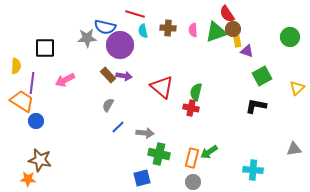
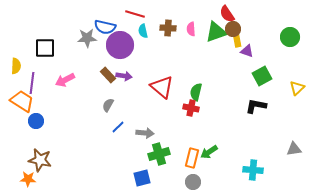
pink semicircle: moved 2 px left, 1 px up
green cross: rotated 30 degrees counterclockwise
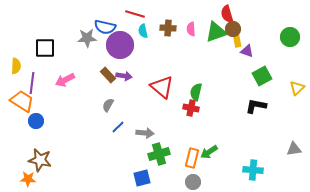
red semicircle: rotated 18 degrees clockwise
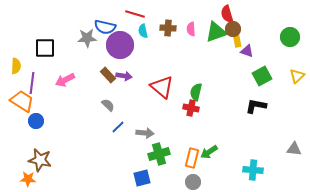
yellow triangle: moved 12 px up
gray semicircle: rotated 104 degrees clockwise
gray triangle: rotated 14 degrees clockwise
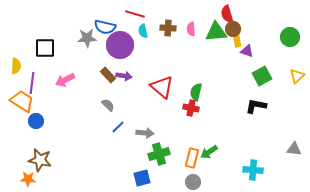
green triangle: rotated 15 degrees clockwise
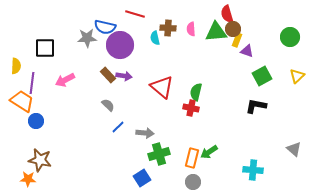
cyan semicircle: moved 12 px right, 7 px down
yellow rectangle: rotated 32 degrees clockwise
gray triangle: rotated 35 degrees clockwise
blue square: rotated 18 degrees counterclockwise
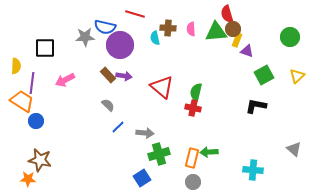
gray star: moved 2 px left, 1 px up
green square: moved 2 px right, 1 px up
red cross: moved 2 px right
green arrow: rotated 30 degrees clockwise
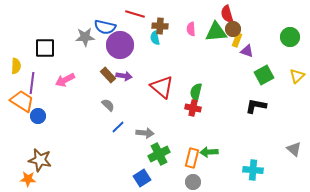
brown cross: moved 8 px left, 2 px up
blue circle: moved 2 px right, 5 px up
green cross: rotated 10 degrees counterclockwise
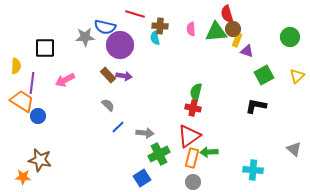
red triangle: moved 27 px right, 49 px down; rotated 45 degrees clockwise
orange star: moved 5 px left, 2 px up
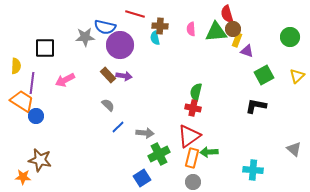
blue circle: moved 2 px left
